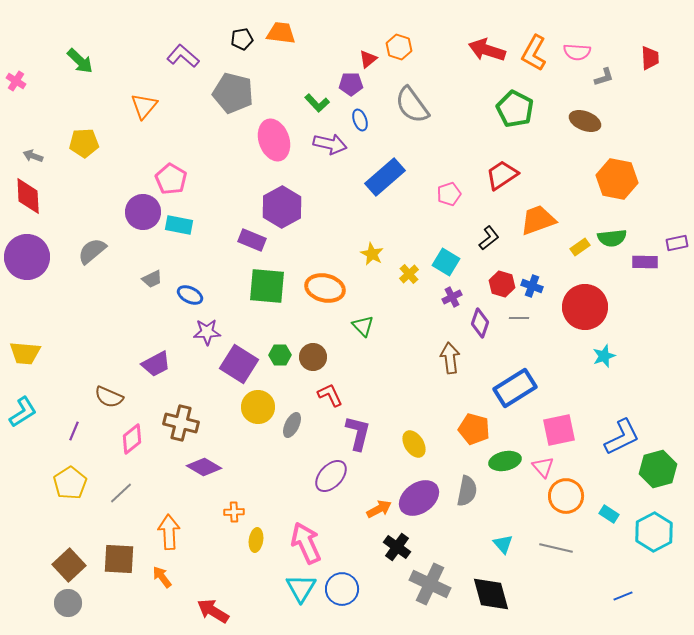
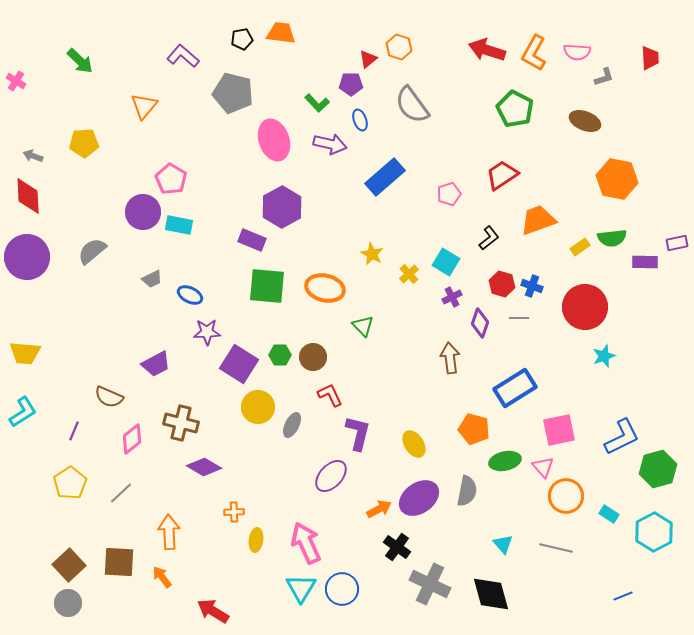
brown square at (119, 559): moved 3 px down
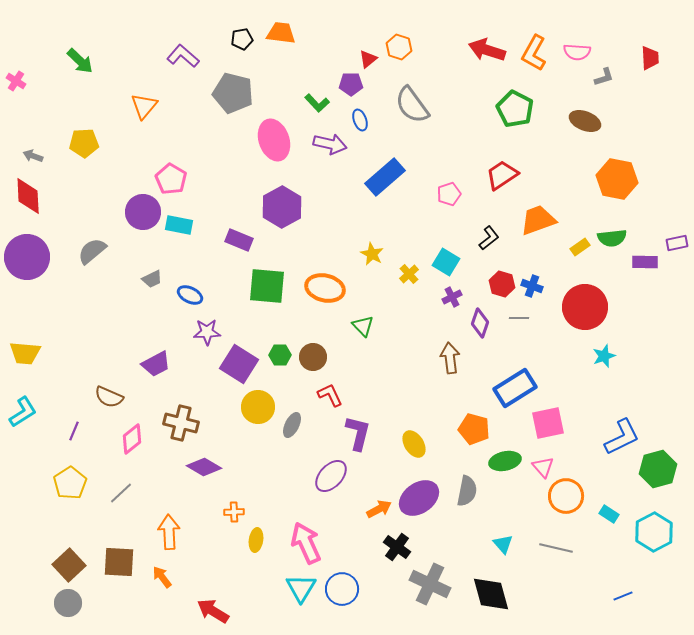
purple rectangle at (252, 240): moved 13 px left
pink square at (559, 430): moved 11 px left, 7 px up
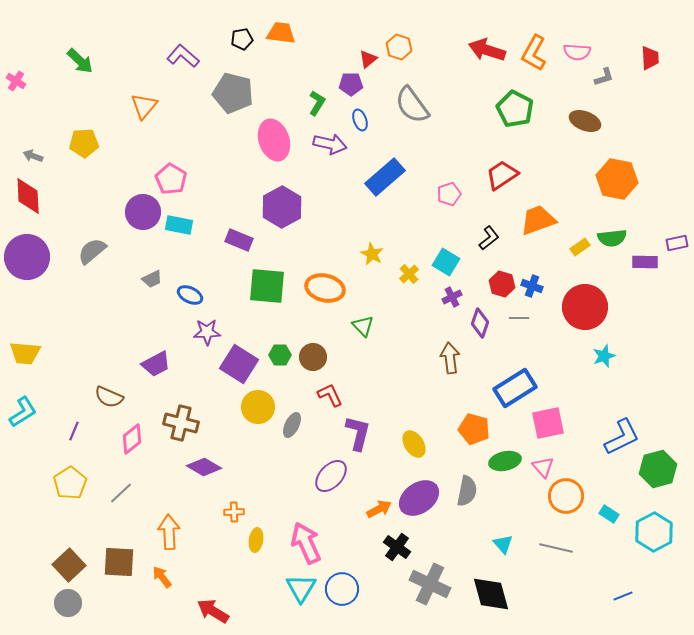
green L-shape at (317, 103): rotated 105 degrees counterclockwise
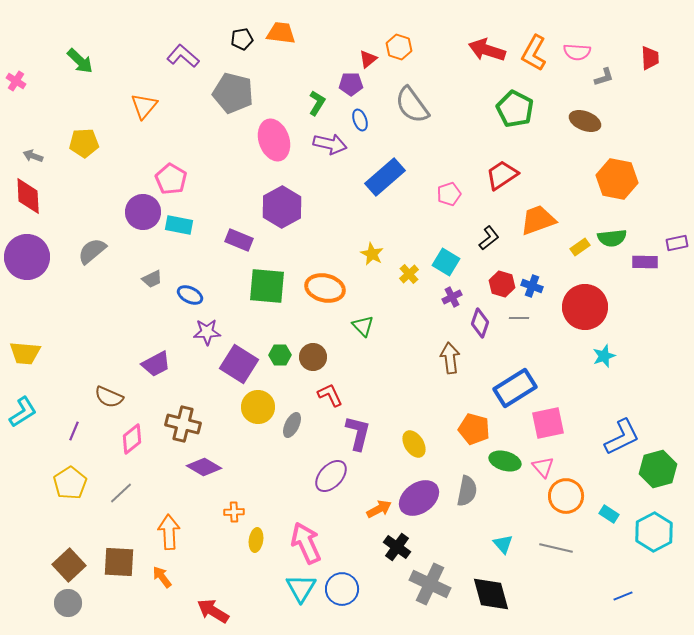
brown cross at (181, 423): moved 2 px right, 1 px down
green ellipse at (505, 461): rotated 28 degrees clockwise
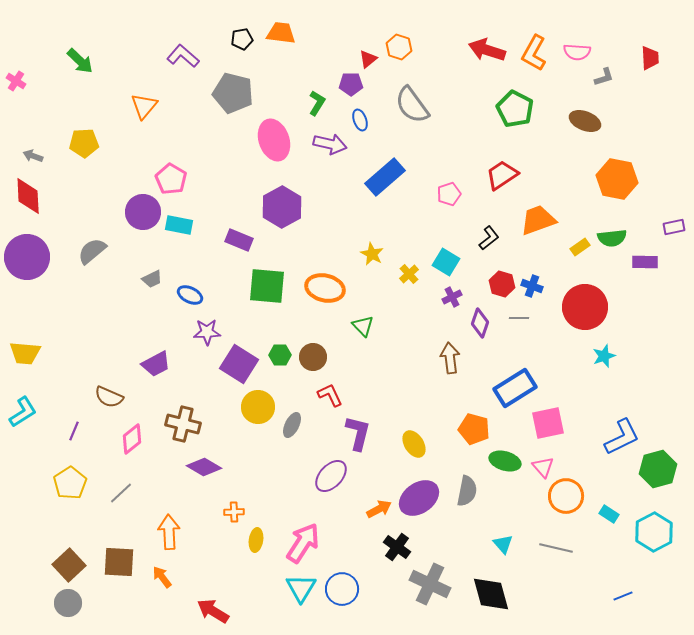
purple rectangle at (677, 243): moved 3 px left, 16 px up
pink arrow at (306, 543): moved 3 px left; rotated 57 degrees clockwise
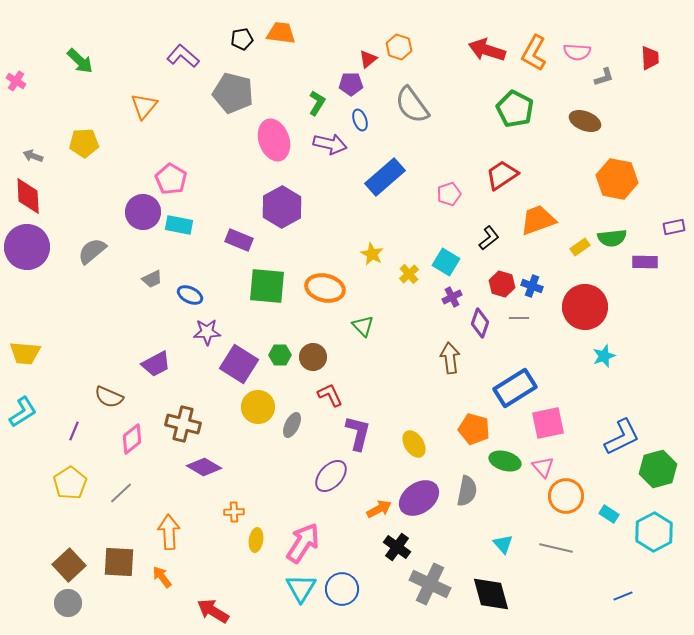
purple circle at (27, 257): moved 10 px up
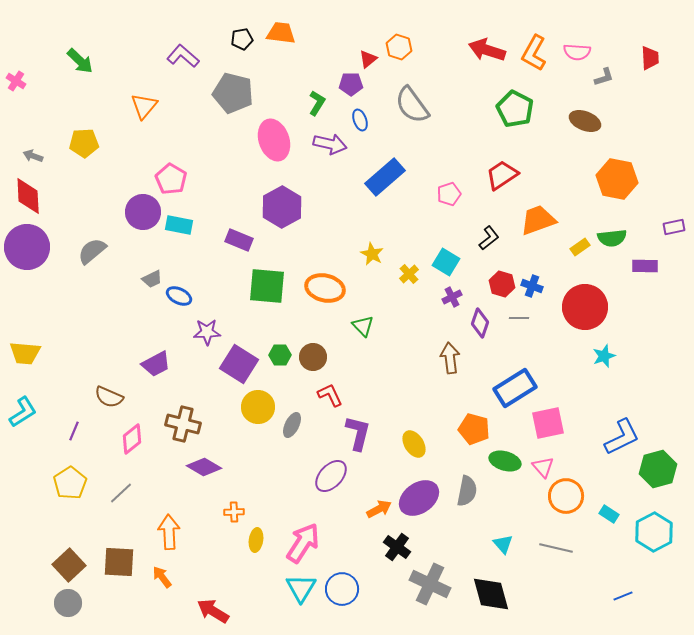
purple rectangle at (645, 262): moved 4 px down
blue ellipse at (190, 295): moved 11 px left, 1 px down
